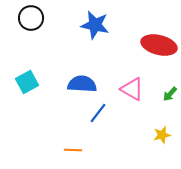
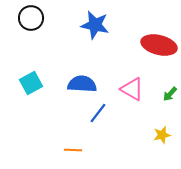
cyan square: moved 4 px right, 1 px down
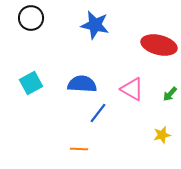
orange line: moved 6 px right, 1 px up
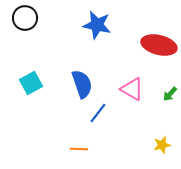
black circle: moved 6 px left
blue star: moved 2 px right
blue semicircle: rotated 68 degrees clockwise
yellow star: moved 10 px down
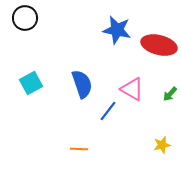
blue star: moved 20 px right, 5 px down
blue line: moved 10 px right, 2 px up
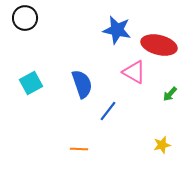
pink triangle: moved 2 px right, 17 px up
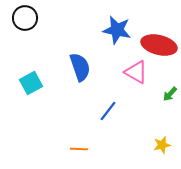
pink triangle: moved 2 px right
blue semicircle: moved 2 px left, 17 px up
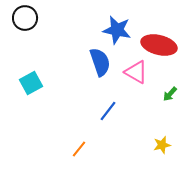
blue semicircle: moved 20 px right, 5 px up
orange line: rotated 54 degrees counterclockwise
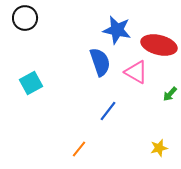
yellow star: moved 3 px left, 3 px down
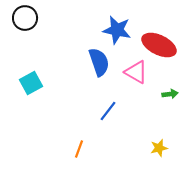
red ellipse: rotated 12 degrees clockwise
blue semicircle: moved 1 px left
green arrow: rotated 140 degrees counterclockwise
orange line: rotated 18 degrees counterclockwise
